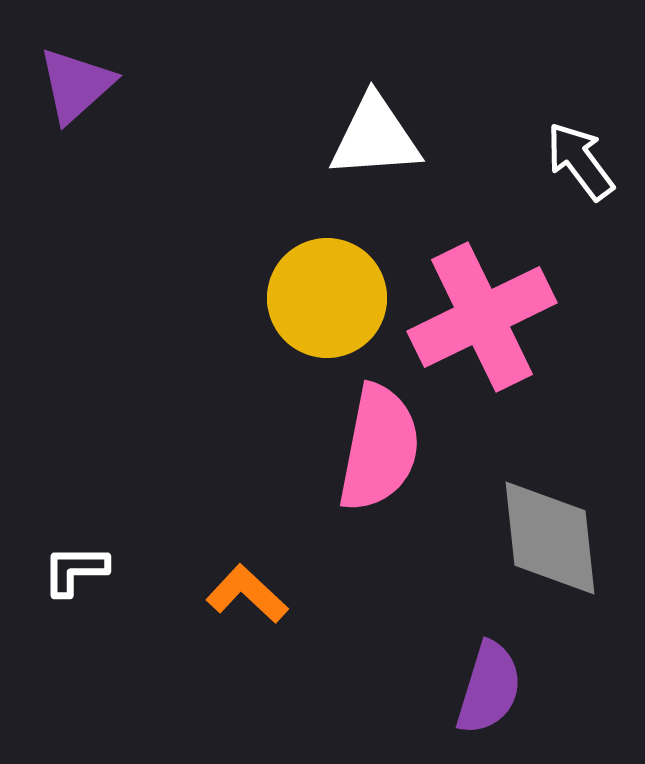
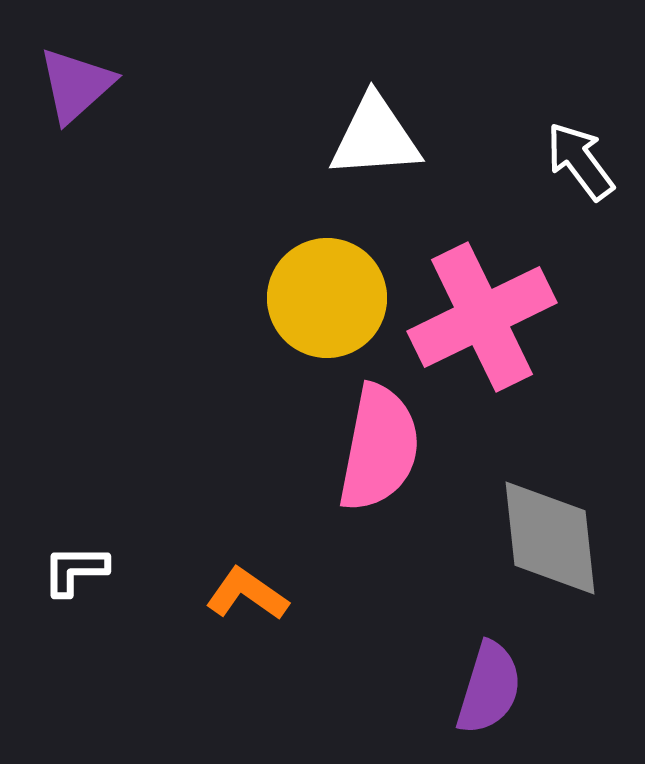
orange L-shape: rotated 8 degrees counterclockwise
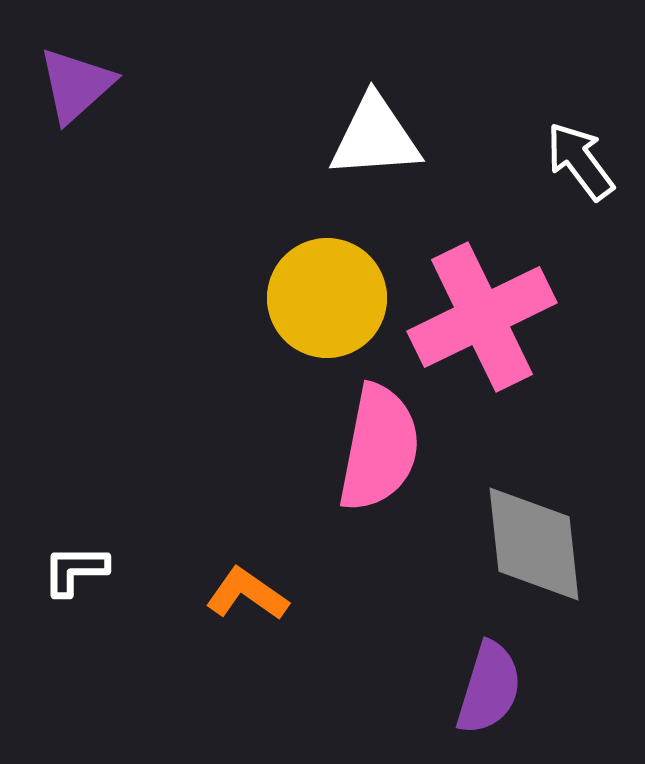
gray diamond: moved 16 px left, 6 px down
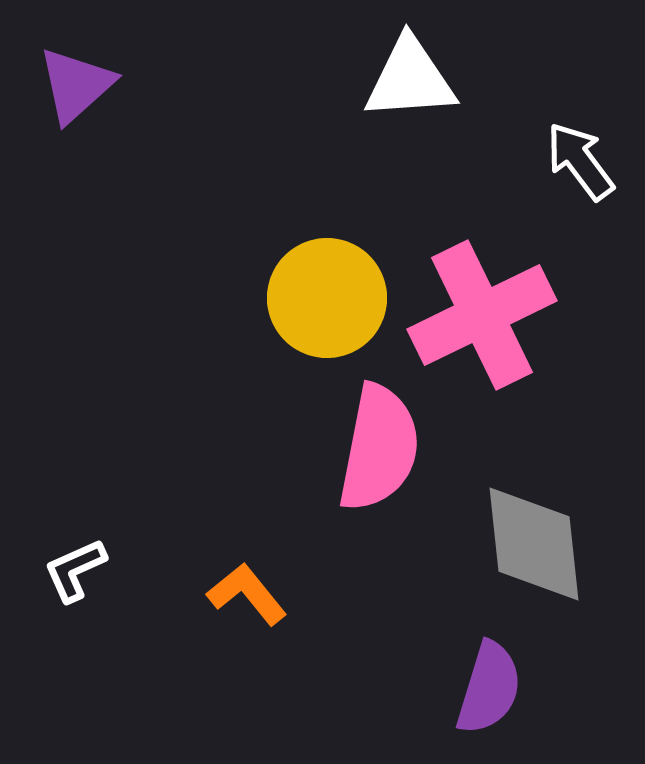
white triangle: moved 35 px right, 58 px up
pink cross: moved 2 px up
white L-shape: rotated 24 degrees counterclockwise
orange L-shape: rotated 16 degrees clockwise
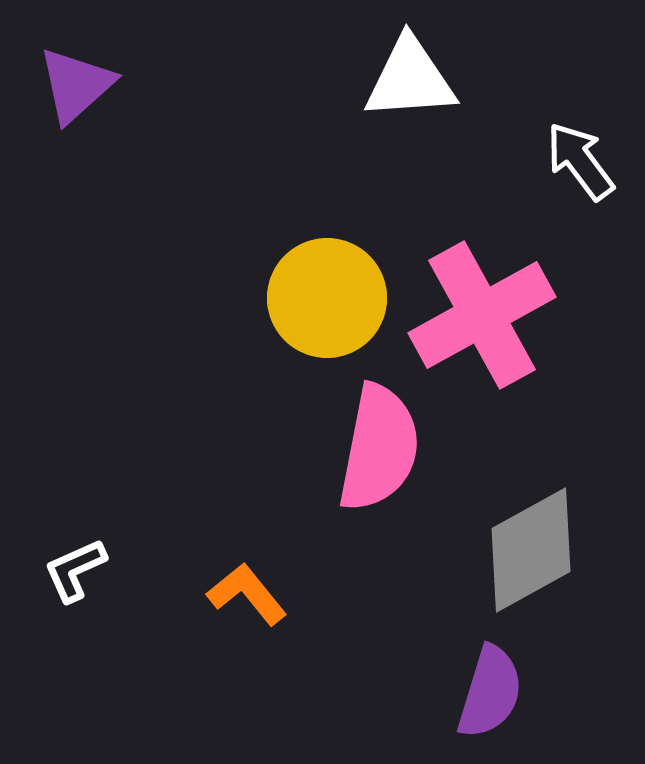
pink cross: rotated 3 degrees counterclockwise
gray diamond: moved 3 px left, 6 px down; rotated 67 degrees clockwise
purple semicircle: moved 1 px right, 4 px down
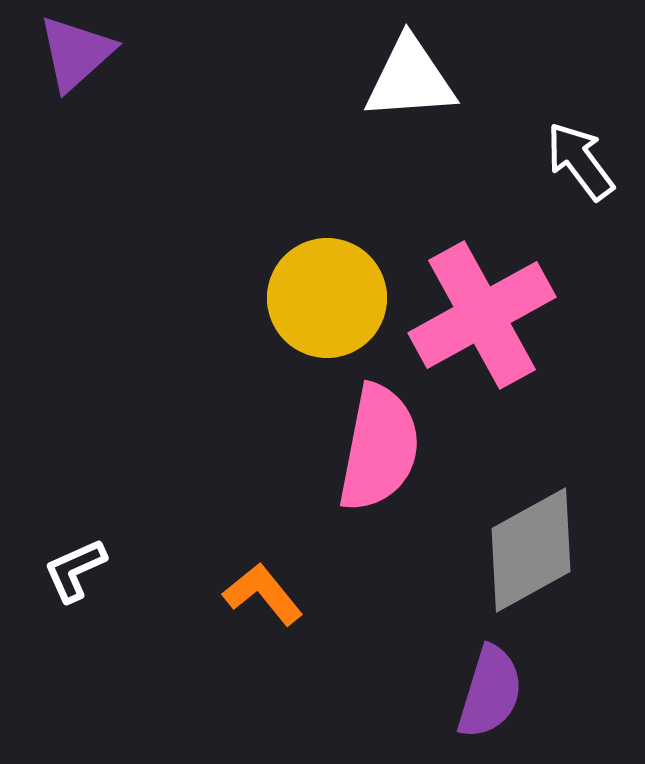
purple triangle: moved 32 px up
orange L-shape: moved 16 px right
